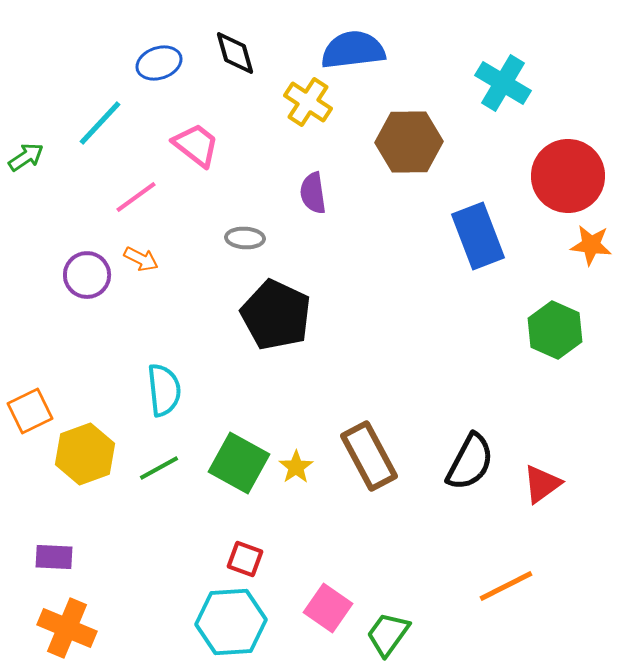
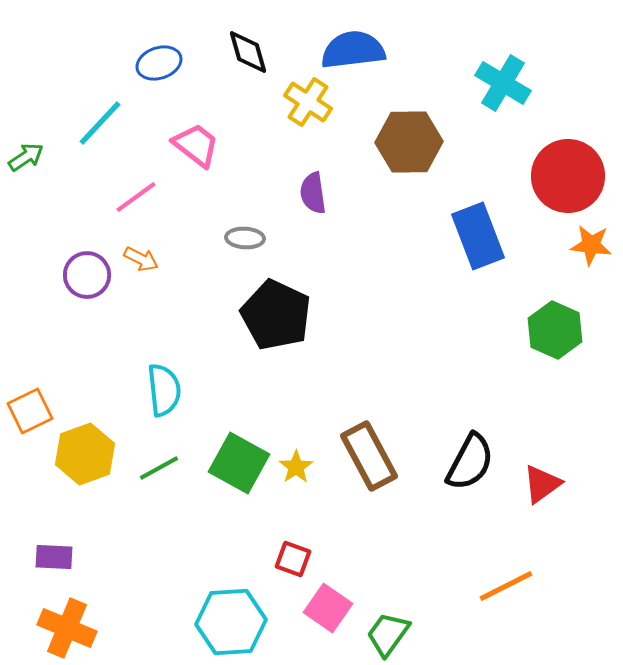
black diamond: moved 13 px right, 1 px up
red square: moved 48 px right
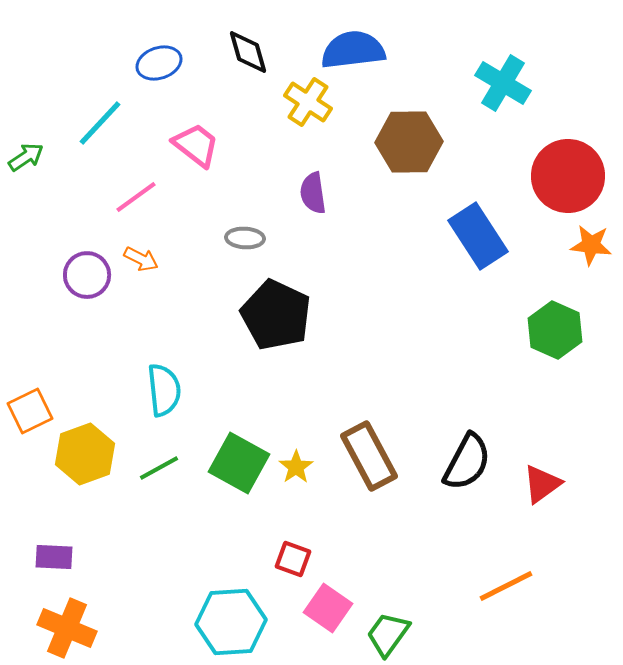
blue rectangle: rotated 12 degrees counterclockwise
black semicircle: moved 3 px left
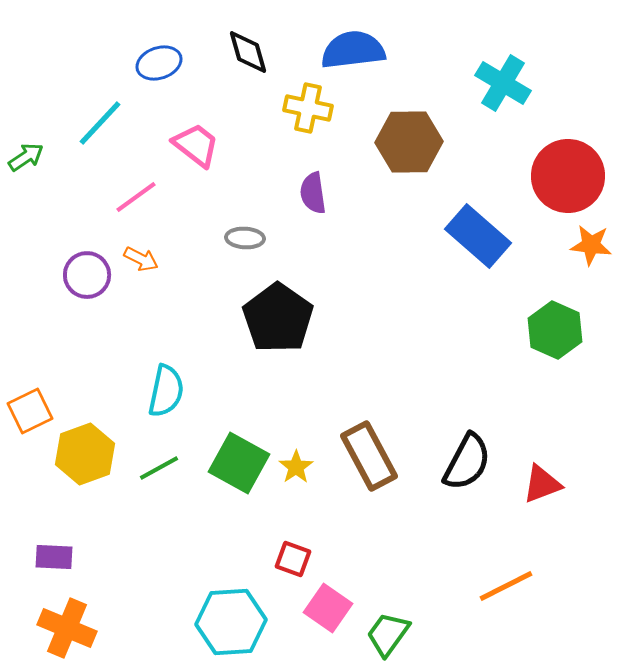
yellow cross: moved 6 px down; rotated 21 degrees counterclockwise
blue rectangle: rotated 16 degrees counterclockwise
black pentagon: moved 2 px right, 3 px down; rotated 10 degrees clockwise
cyan semicircle: moved 2 px right, 1 px down; rotated 18 degrees clockwise
red triangle: rotated 15 degrees clockwise
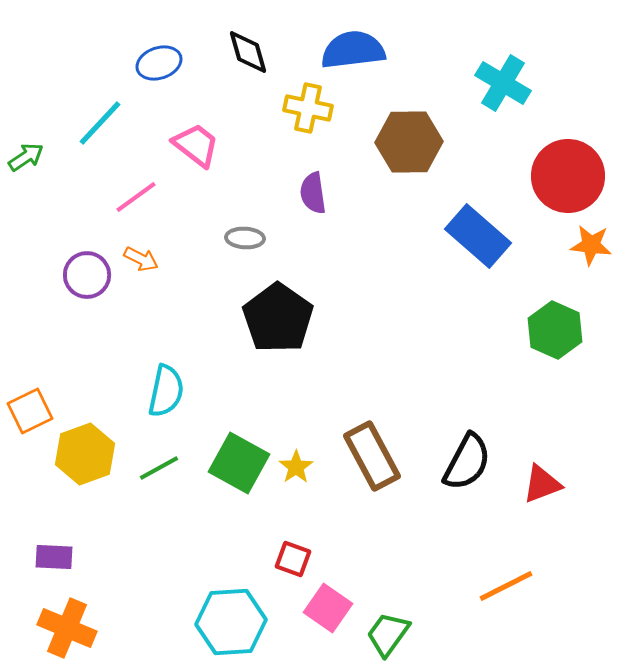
brown rectangle: moved 3 px right
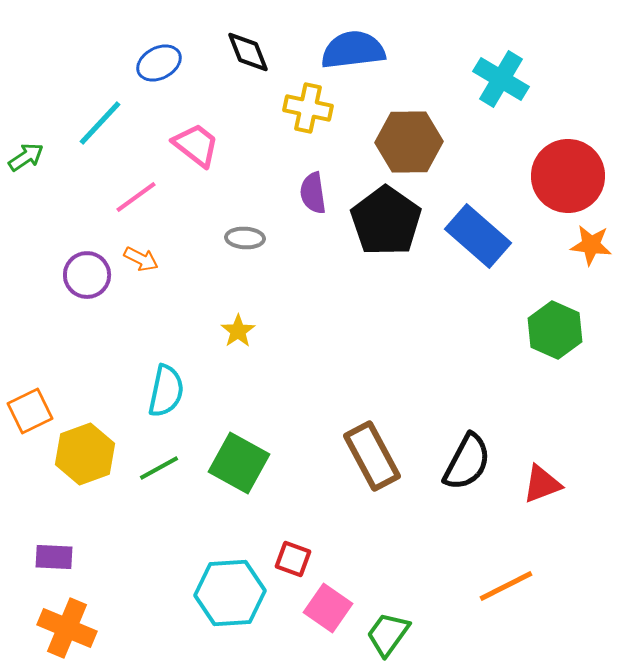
black diamond: rotated 6 degrees counterclockwise
blue ellipse: rotated 9 degrees counterclockwise
cyan cross: moved 2 px left, 4 px up
black pentagon: moved 108 px right, 97 px up
yellow star: moved 58 px left, 136 px up
cyan hexagon: moved 1 px left, 29 px up
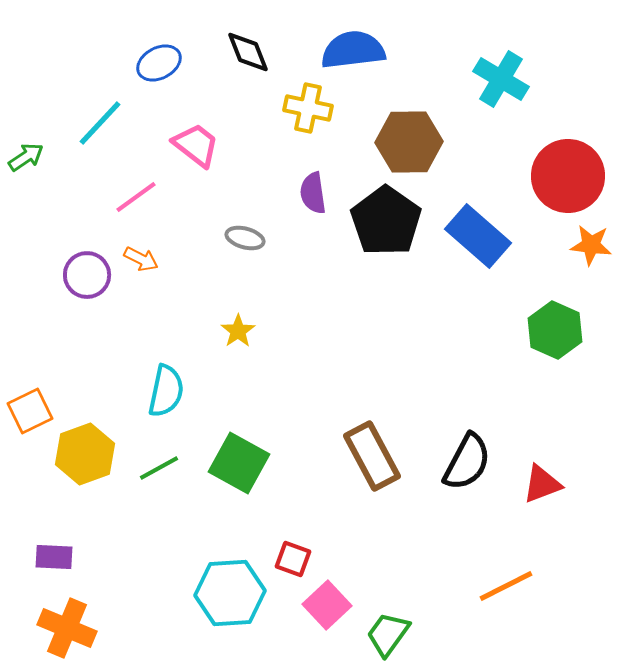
gray ellipse: rotated 12 degrees clockwise
pink square: moved 1 px left, 3 px up; rotated 12 degrees clockwise
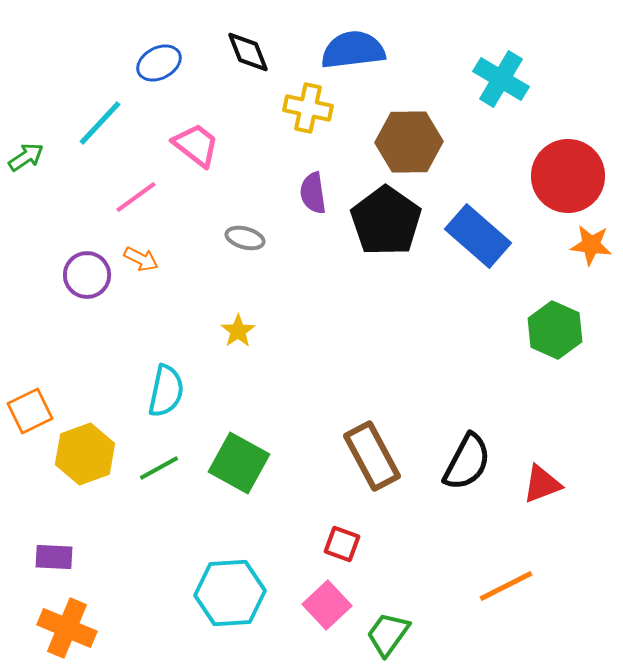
red square: moved 49 px right, 15 px up
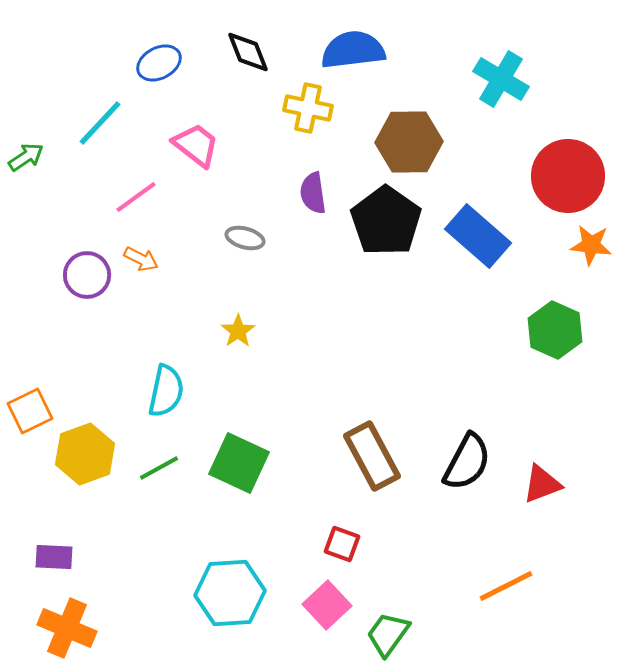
green square: rotated 4 degrees counterclockwise
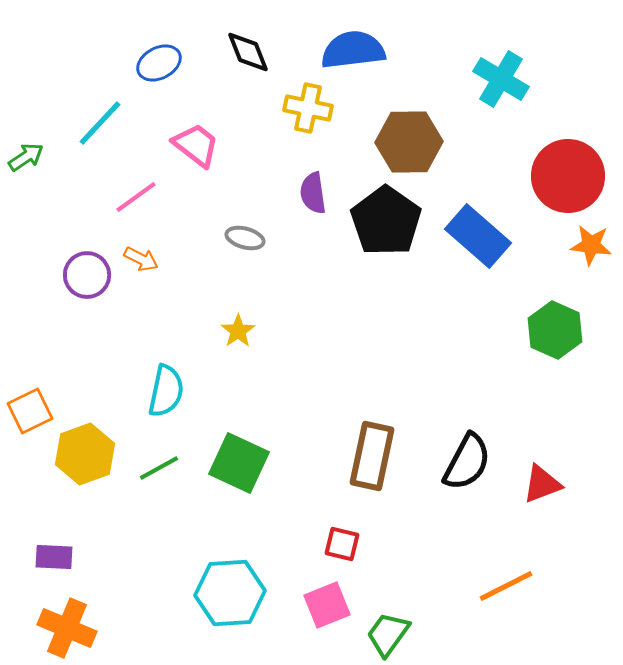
brown rectangle: rotated 40 degrees clockwise
red square: rotated 6 degrees counterclockwise
pink square: rotated 21 degrees clockwise
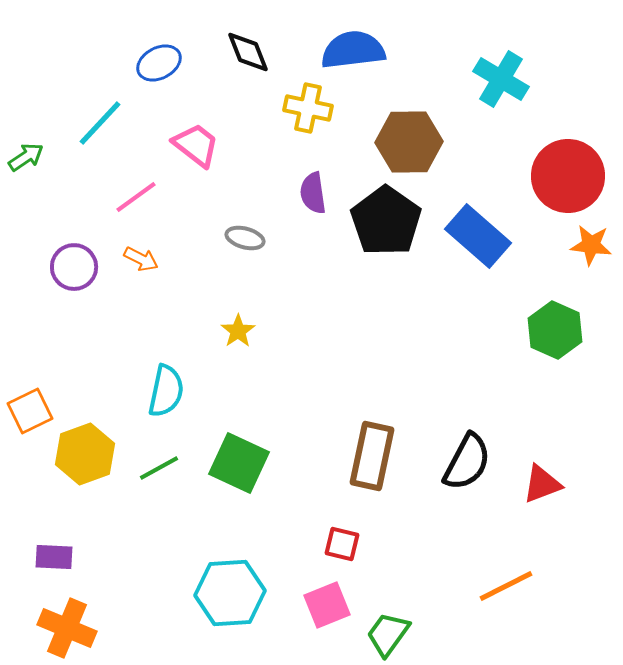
purple circle: moved 13 px left, 8 px up
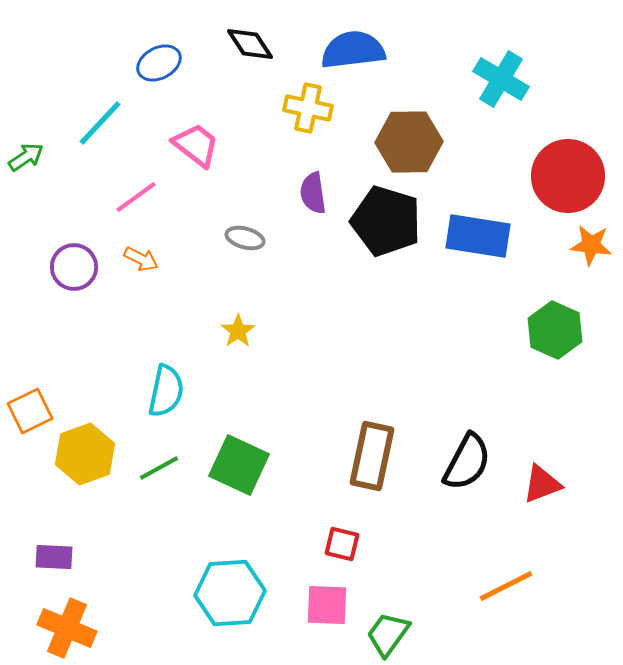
black diamond: moved 2 px right, 8 px up; rotated 12 degrees counterclockwise
black pentagon: rotated 18 degrees counterclockwise
blue rectangle: rotated 32 degrees counterclockwise
green square: moved 2 px down
pink square: rotated 24 degrees clockwise
